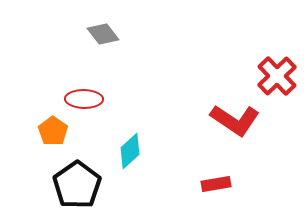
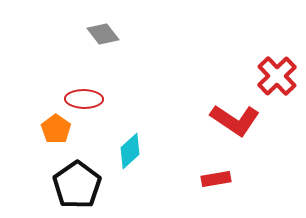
orange pentagon: moved 3 px right, 2 px up
red rectangle: moved 5 px up
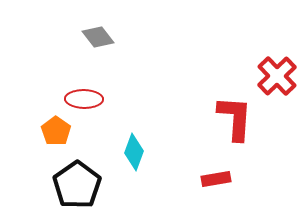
gray diamond: moved 5 px left, 3 px down
red L-shape: moved 2 px up; rotated 120 degrees counterclockwise
orange pentagon: moved 2 px down
cyan diamond: moved 4 px right, 1 px down; rotated 27 degrees counterclockwise
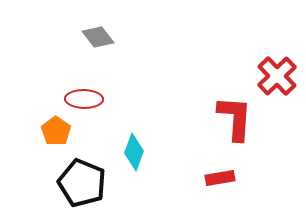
red rectangle: moved 4 px right, 1 px up
black pentagon: moved 5 px right, 2 px up; rotated 15 degrees counterclockwise
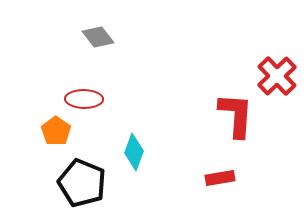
red L-shape: moved 1 px right, 3 px up
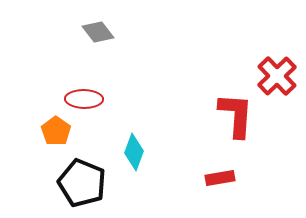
gray diamond: moved 5 px up
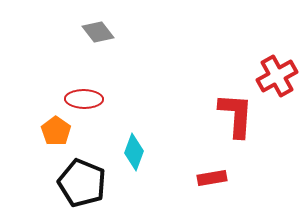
red cross: rotated 15 degrees clockwise
red rectangle: moved 8 px left
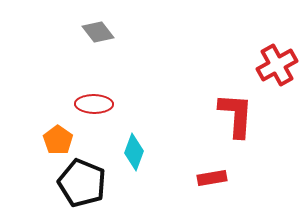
red cross: moved 11 px up
red ellipse: moved 10 px right, 5 px down
orange pentagon: moved 2 px right, 9 px down
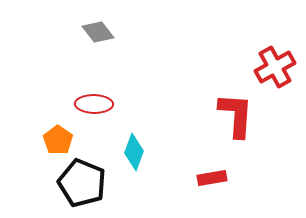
red cross: moved 2 px left, 2 px down
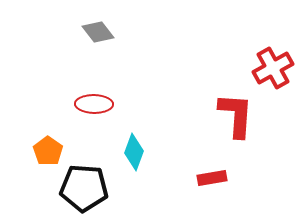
red cross: moved 2 px left, 1 px down
orange pentagon: moved 10 px left, 11 px down
black pentagon: moved 2 px right, 5 px down; rotated 18 degrees counterclockwise
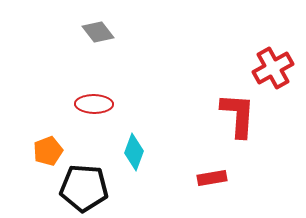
red L-shape: moved 2 px right
orange pentagon: rotated 16 degrees clockwise
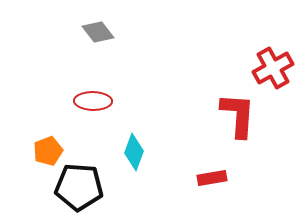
red ellipse: moved 1 px left, 3 px up
black pentagon: moved 5 px left, 1 px up
